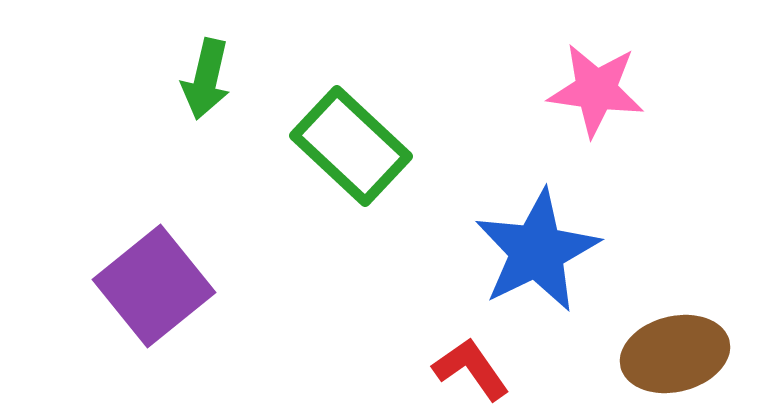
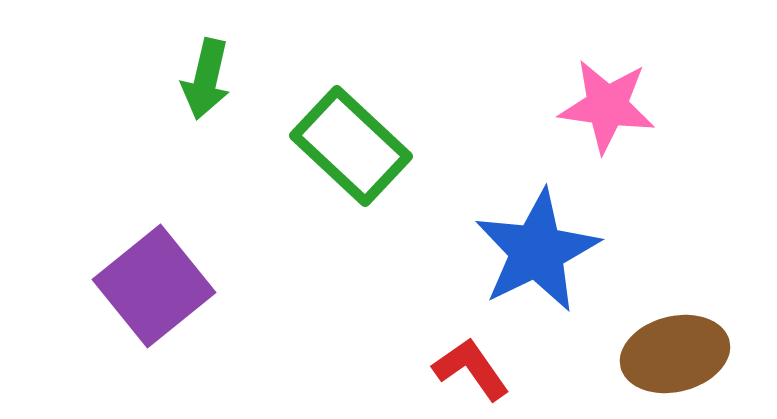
pink star: moved 11 px right, 16 px down
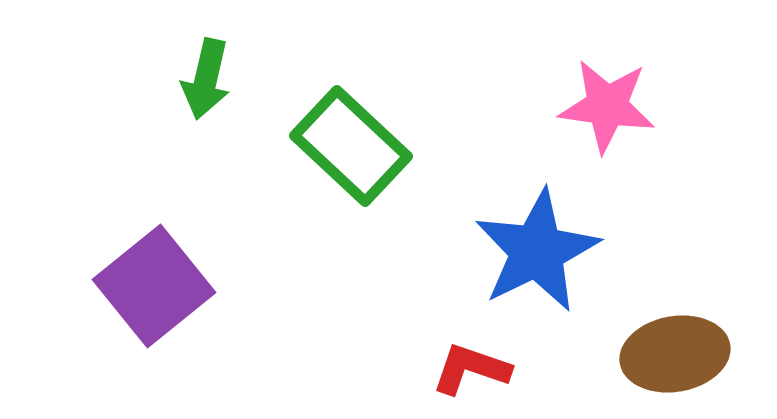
brown ellipse: rotated 4 degrees clockwise
red L-shape: rotated 36 degrees counterclockwise
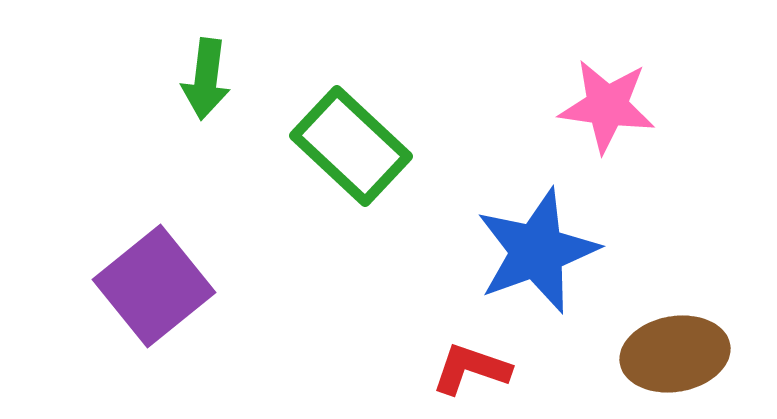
green arrow: rotated 6 degrees counterclockwise
blue star: rotated 6 degrees clockwise
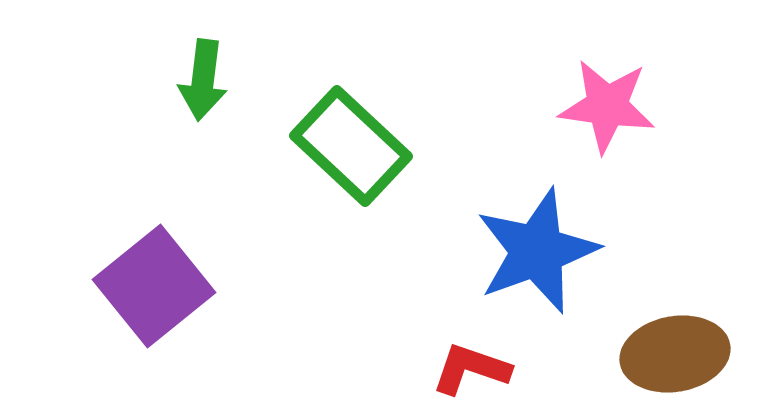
green arrow: moved 3 px left, 1 px down
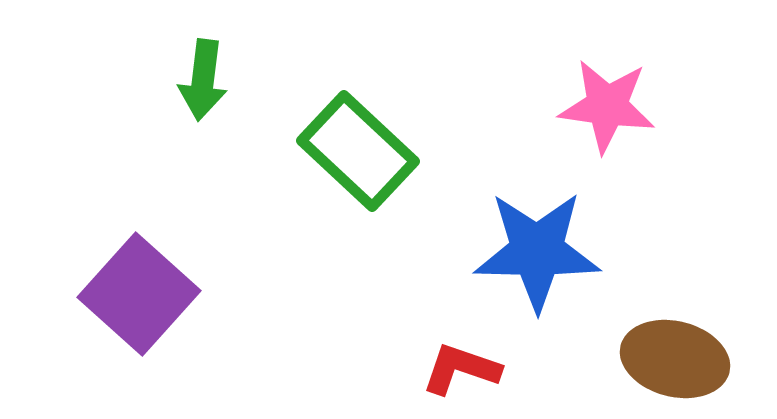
green rectangle: moved 7 px right, 5 px down
blue star: rotated 21 degrees clockwise
purple square: moved 15 px left, 8 px down; rotated 9 degrees counterclockwise
brown ellipse: moved 5 px down; rotated 24 degrees clockwise
red L-shape: moved 10 px left
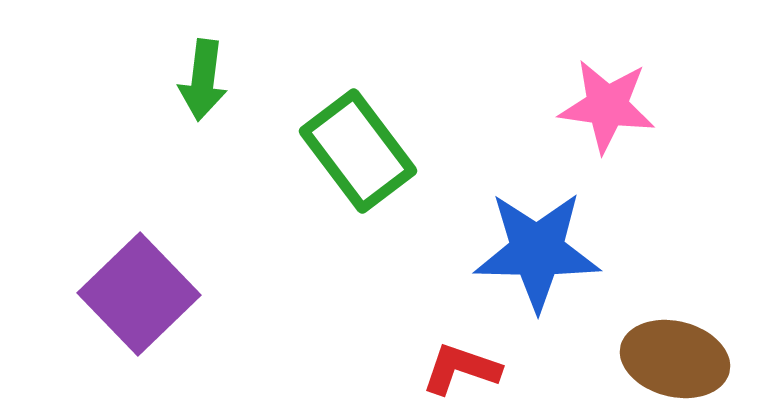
green rectangle: rotated 10 degrees clockwise
purple square: rotated 4 degrees clockwise
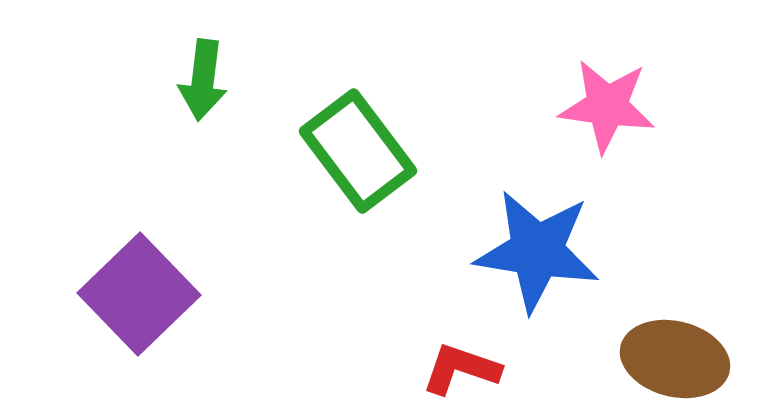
blue star: rotated 8 degrees clockwise
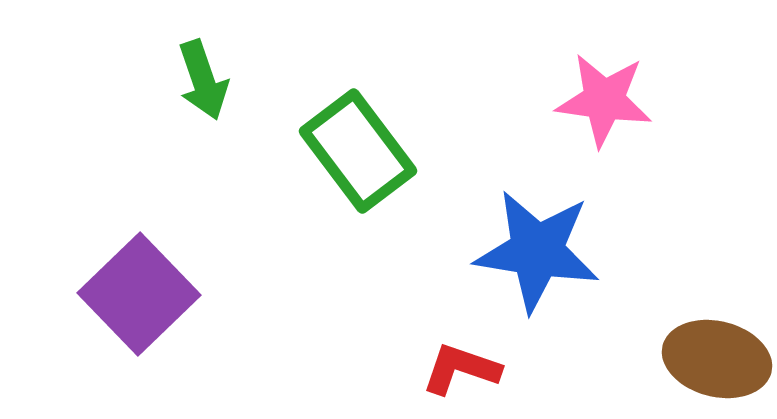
green arrow: rotated 26 degrees counterclockwise
pink star: moved 3 px left, 6 px up
brown ellipse: moved 42 px right
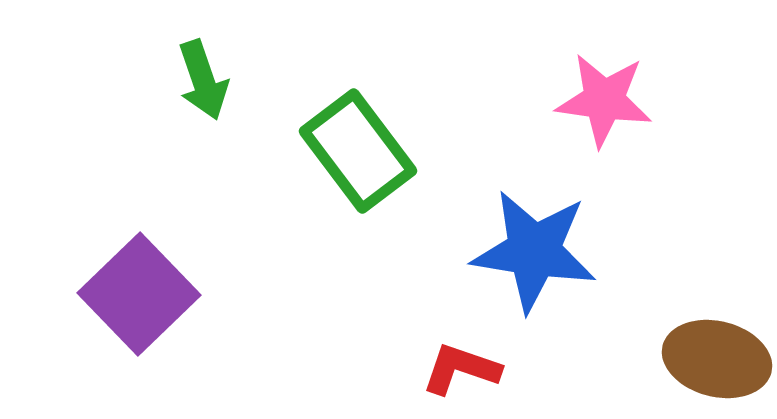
blue star: moved 3 px left
